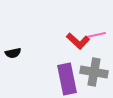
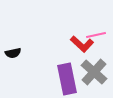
red L-shape: moved 4 px right, 3 px down
gray cross: rotated 32 degrees clockwise
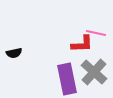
pink line: moved 2 px up; rotated 24 degrees clockwise
red L-shape: rotated 45 degrees counterclockwise
black semicircle: moved 1 px right
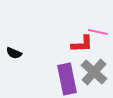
pink line: moved 2 px right, 1 px up
black semicircle: rotated 35 degrees clockwise
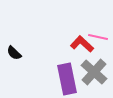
pink line: moved 5 px down
red L-shape: rotated 135 degrees counterclockwise
black semicircle: rotated 21 degrees clockwise
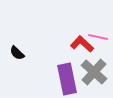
black semicircle: moved 3 px right
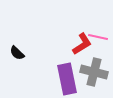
red L-shape: rotated 105 degrees clockwise
gray cross: rotated 28 degrees counterclockwise
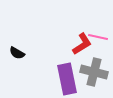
black semicircle: rotated 14 degrees counterclockwise
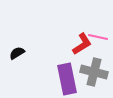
black semicircle: rotated 119 degrees clockwise
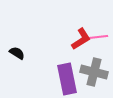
pink line: rotated 18 degrees counterclockwise
red L-shape: moved 1 px left, 5 px up
black semicircle: rotated 63 degrees clockwise
